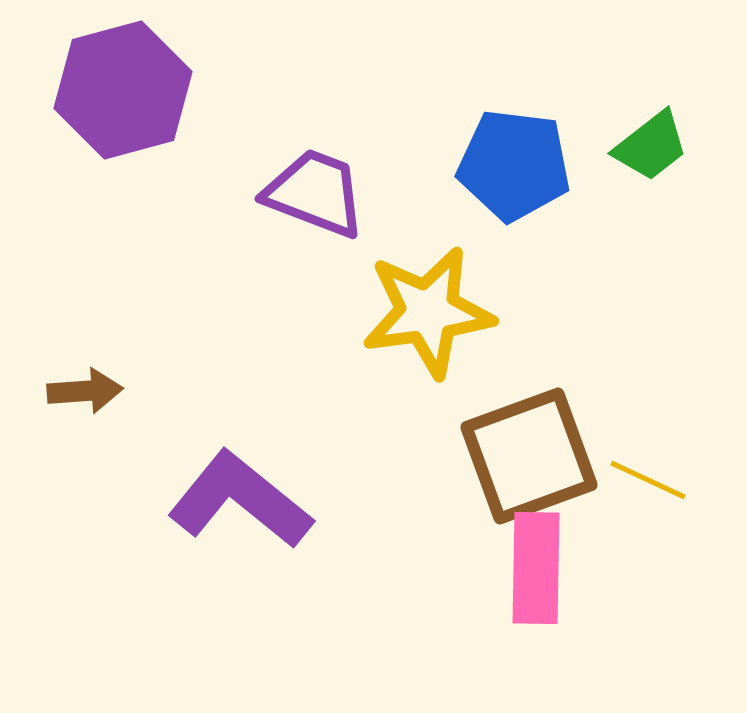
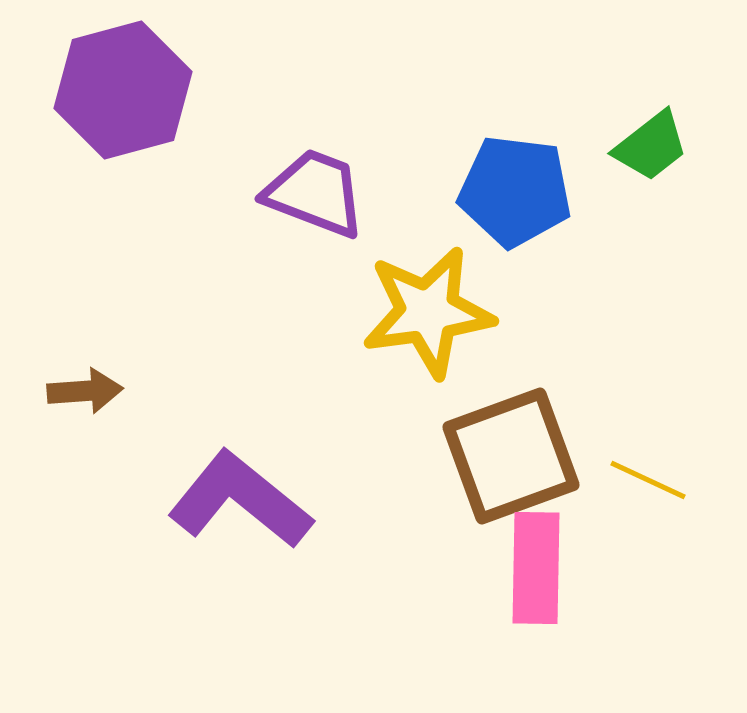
blue pentagon: moved 1 px right, 26 px down
brown square: moved 18 px left
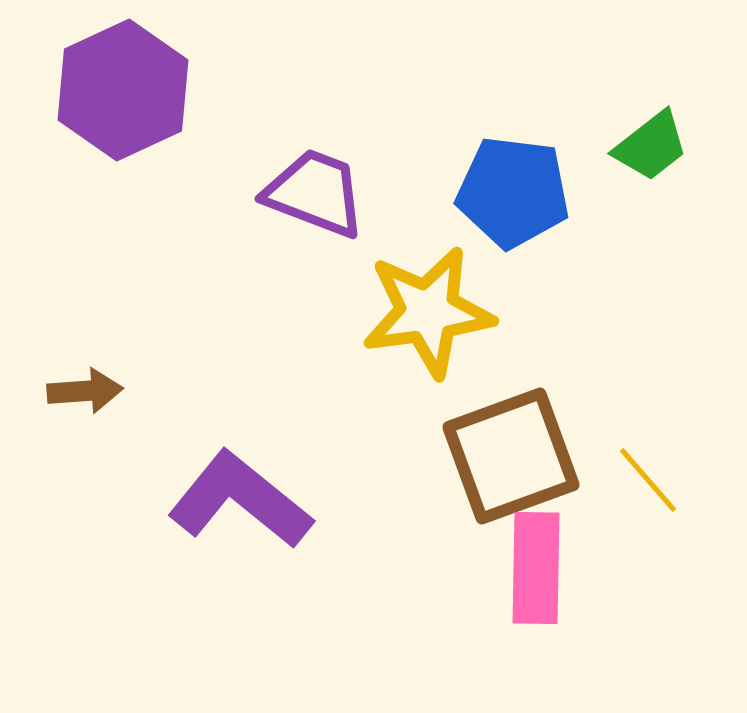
purple hexagon: rotated 10 degrees counterclockwise
blue pentagon: moved 2 px left, 1 px down
yellow line: rotated 24 degrees clockwise
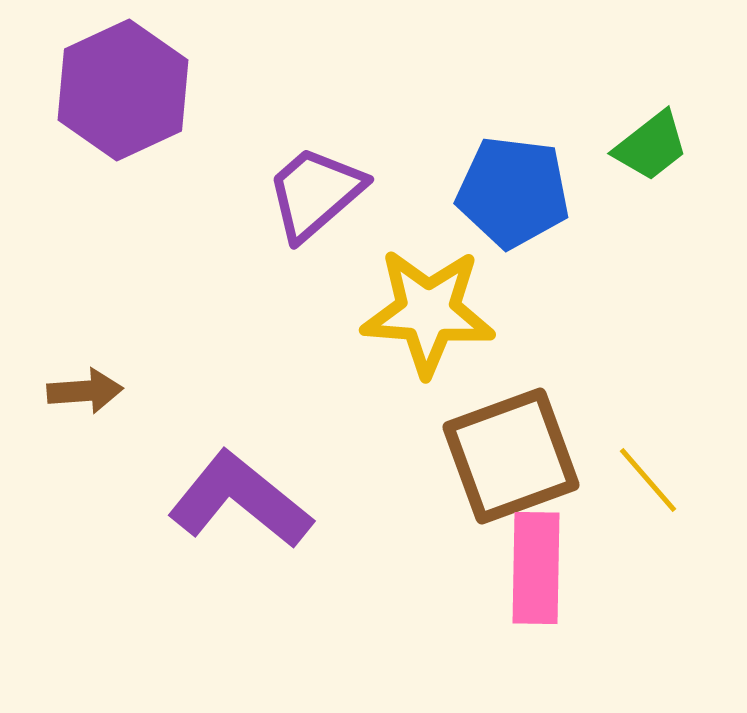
purple trapezoid: rotated 62 degrees counterclockwise
yellow star: rotated 12 degrees clockwise
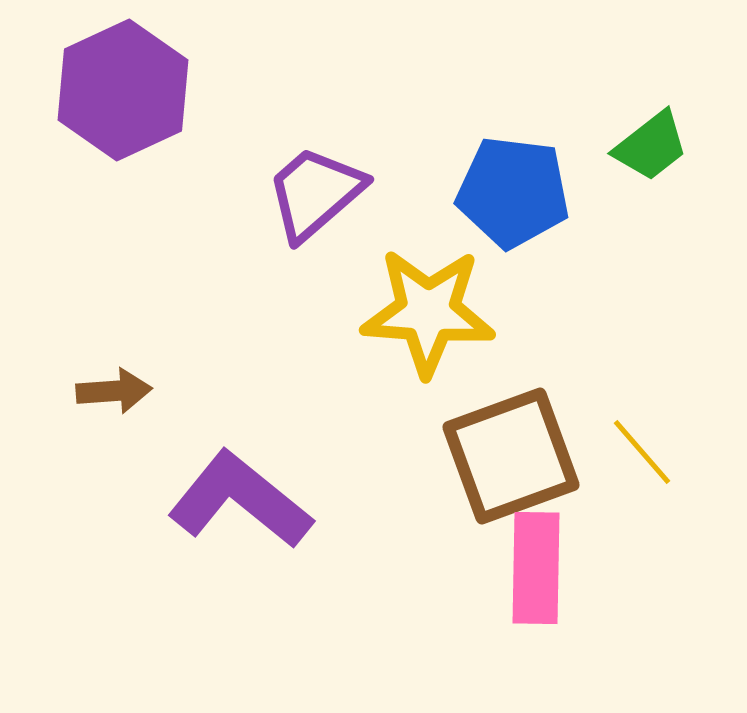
brown arrow: moved 29 px right
yellow line: moved 6 px left, 28 px up
